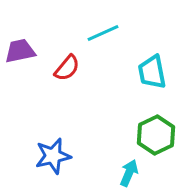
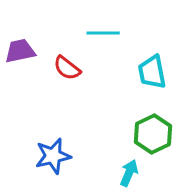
cyan line: rotated 24 degrees clockwise
red semicircle: rotated 88 degrees clockwise
green hexagon: moved 3 px left, 1 px up
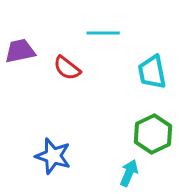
blue star: rotated 30 degrees clockwise
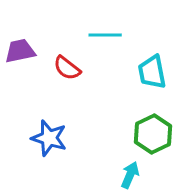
cyan line: moved 2 px right, 2 px down
blue star: moved 4 px left, 18 px up
cyan arrow: moved 1 px right, 2 px down
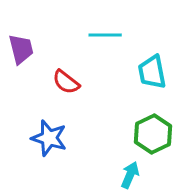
purple trapezoid: moved 1 px right, 2 px up; rotated 88 degrees clockwise
red semicircle: moved 1 px left, 14 px down
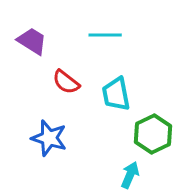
purple trapezoid: moved 11 px right, 8 px up; rotated 44 degrees counterclockwise
cyan trapezoid: moved 36 px left, 22 px down
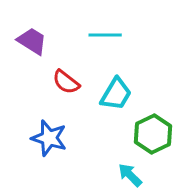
cyan trapezoid: rotated 138 degrees counterclockwise
cyan arrow: rotated 68 degrees counterclockwise
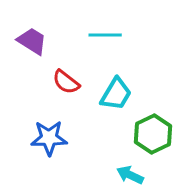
blue star: rotated 18 degrees counterclockwise
cyan arrow: rotated 20 degrees counterclockwise
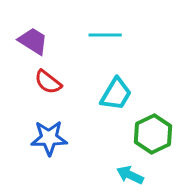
purple trapezoid: moved 1 px right
red semicircle: moved 18 px left
